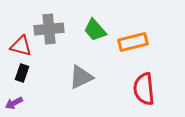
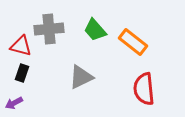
orange rectangle: rotated 52 degrees clockwise
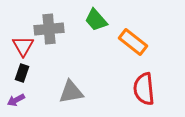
green trapezoid: moved 1 px right, 10 px up
red triangle: moved 2 px right; rotated 45 degrees clockwise
gray triangle: moved 10 px left, 15 px down; rotated 16 degrees clockwise
purple arrow: moved 2 px right, 3 px up
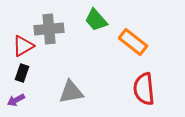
red triangle: rotated 30 degrees clockwise
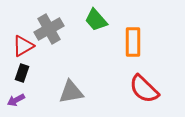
gray cross: rotated 24 degrees counterclockwise
orange rectangle: rotated 52 degrees clockwise
red semicircle: rotated 40 degrees counterclockwise
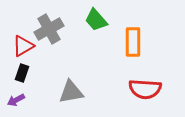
red semicircle: moved 1 px right; rotated 40 degrees counterclockwise
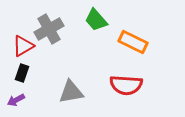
orange rectangle: rotated 64 degrees counterclockwise
red semicircle: moved 19 px left, 4 px up
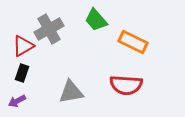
purple arrow: moved 1 px right, 1 px down
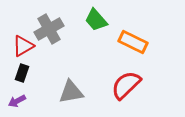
red semicircle: rotated 132 degrees clockwise
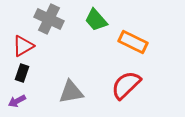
gray cross: moved 10 px up; rotated 36 degrees counterclockwise
